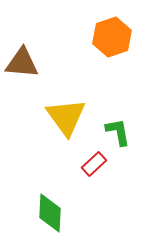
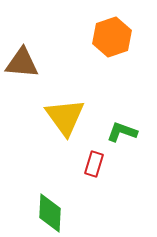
yellow triangle: moved 1 px left
green L-shape: moved 4 px right; rotated 60 degrees counterclockwise
red rectangle: rotated 30 degrees counterclockwise
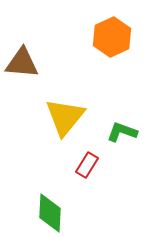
orange hexagon: rotated 6 degrees counterclockwise
yellow triangle: rotated 15 degrees clockwise
red rectangle: moved 7 px left, 1 px down; rotated 15 degrees clockwise
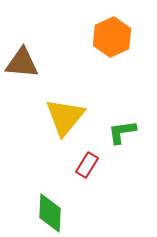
green L-shape: rotated 28 degrees counterclockwise
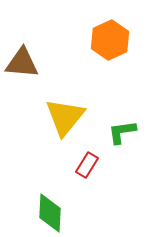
orange hexagon: moved 2 px left, 3 px down
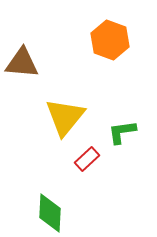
orange hexagon: rotated 15 degrees counterclockwise
red rectangle: moved 6 px up; rotated 15 degrees clockwise
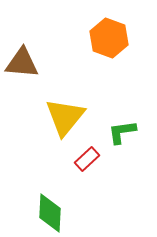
orange hexagon: moved 1 px left, 2 px up
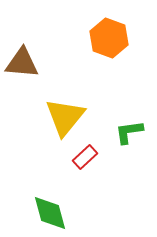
green L-shape: moved 7 px right
red rectangle: moved 2 px left, 2 px up
green diamond: rotated 18 degrees counterclockwise
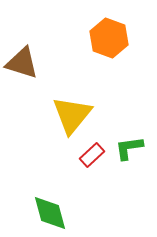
brown triangle: rotated 12 degrees clockwise
yellow triangle: moved 7 px right, 2 px up
green L-shape: moved 16 px down
red rectangle: moved 7 px right, 2 px up
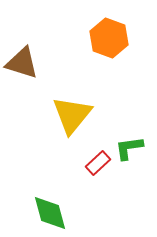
red rectangle: moved 6 px right, 8 px down
